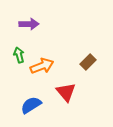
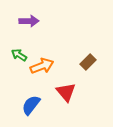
purple arrow: moved 3 px up
green arrow: rotated 42 degrees counterclockwise
blue semicircle: rotated 20 degrees counterclockwise
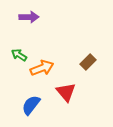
purple arrow: moved 4 px up
orange arrow: moved 2 px down
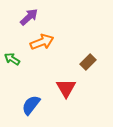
purple arrow: rotated 42 degrees counterclockwise
green arrow: moved 7 px left, 4 px down
orange arrow: moved 26 px up
red triangle: moved 4 px up; rotated 10 degrees clockwise
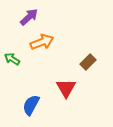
blue semicircle: rotated 10 degrees counterclockwise
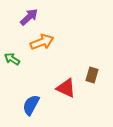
brown rectangle: moved 4 px right, 13 px down; rotated 28 degrees counterclockwise
red triangle: rotated 35 degrees counterclockwise
